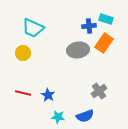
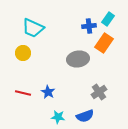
cyan rectangle: moved 2 px right; rotated 72 degrees counterclockwise
gray ellipse: moved 9 px down
gray cross: moved 1 px down
blue star: moved 3 px up
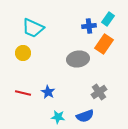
orange rectangle: moved 1 px down
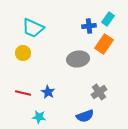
cyan star: moved 19 px left
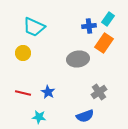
cyan trapezoid: moved 1 px right, 1 px up
orange rectangle: moved 1 px up
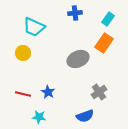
blue cross: moved 14 px left, 13 px up
gray ellipse: rotated 15 degrees counterclockwise
red line: moved 1 px down
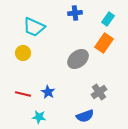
gray ellipse: rotated 15 degrees counterclockwise
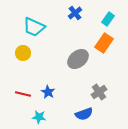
blue cross: rotated 32 degrees counterclockwise
blue semicircle: moved 1 px left, 2 px up
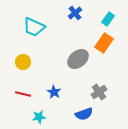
yellow circle: moved 9 px down
blue star: moved 6 px right
cyan star: rotated 16 degrees counterclockwise
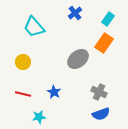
cyan trapezoid: rotated 25 degrees clockwise
gray cross: rotated 28 degrees counterclockwise
blue semicircle: moved 17 px right
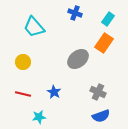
blue cross: rotated 32 degrees counterclockwise
gray cross: moved 1 px left
blue semicircle: moved 2 px down
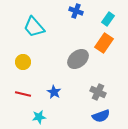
blue cross: moved 1 px right, 2 px up
